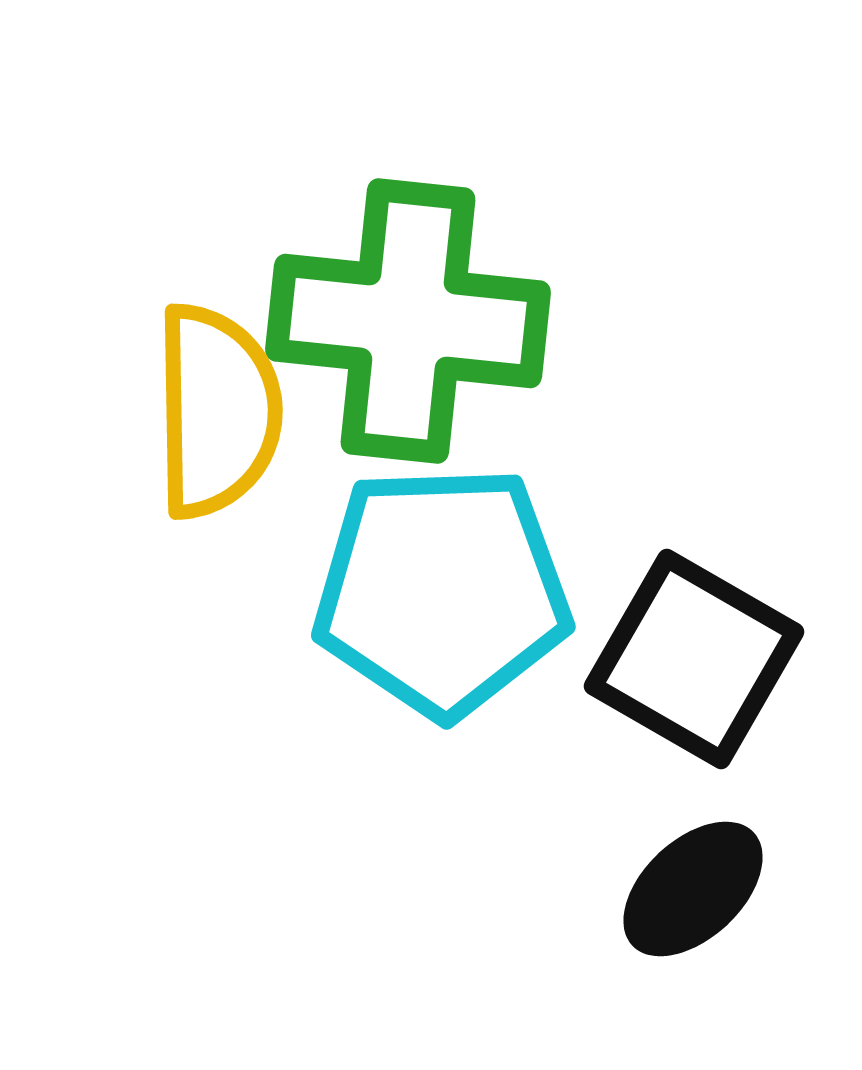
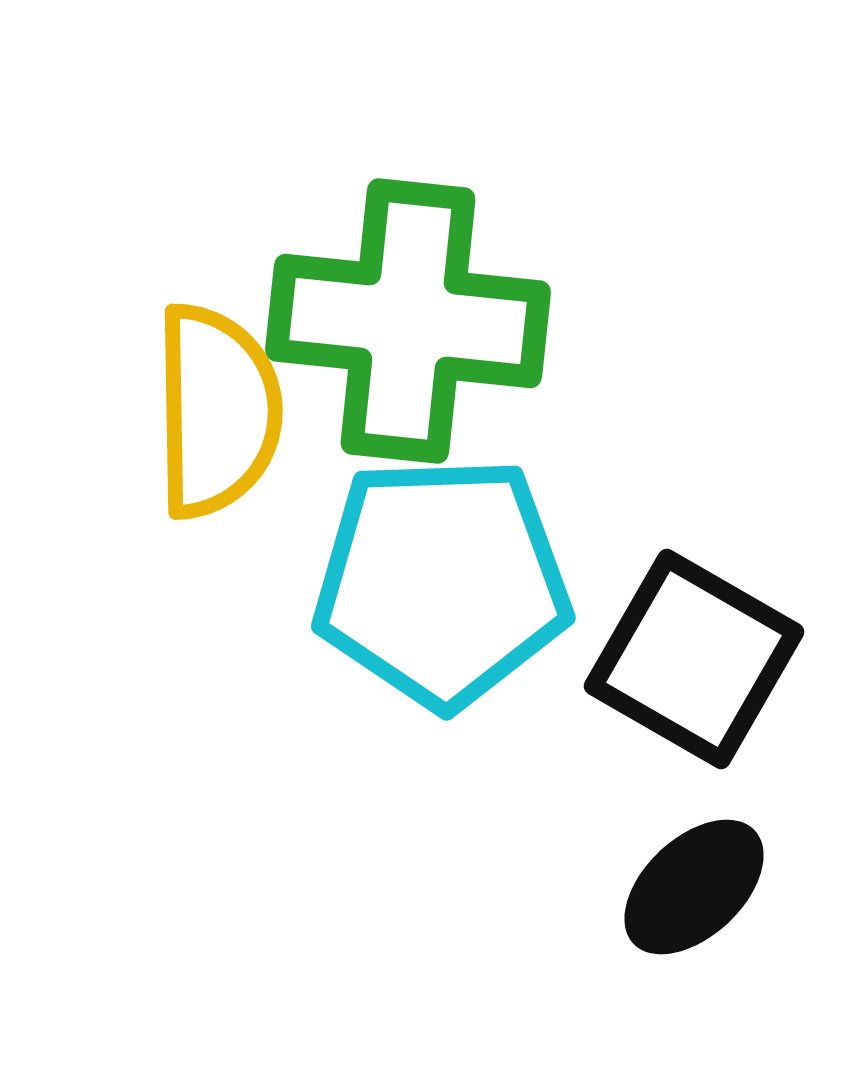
cyan pentagon: moved 9 px up
black ellipse: moved 1 px right, 2 px up
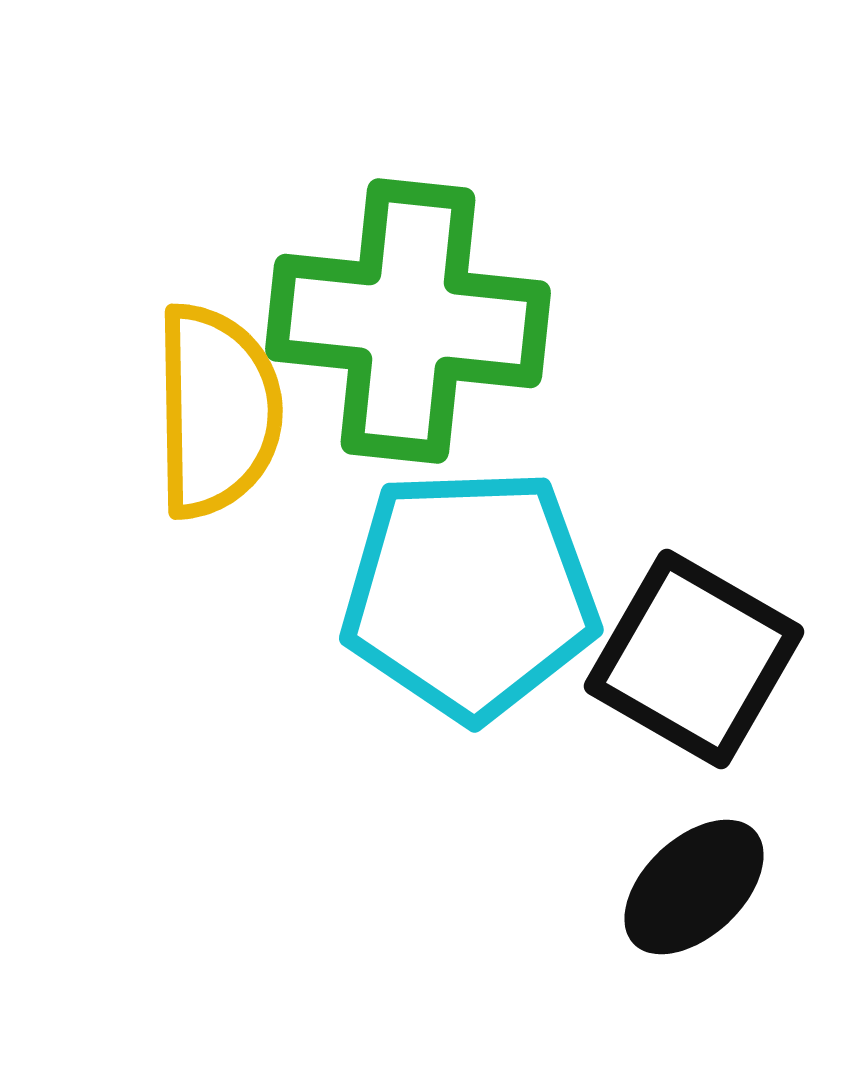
cyan pentagon: moved 28 px right, 12 px down
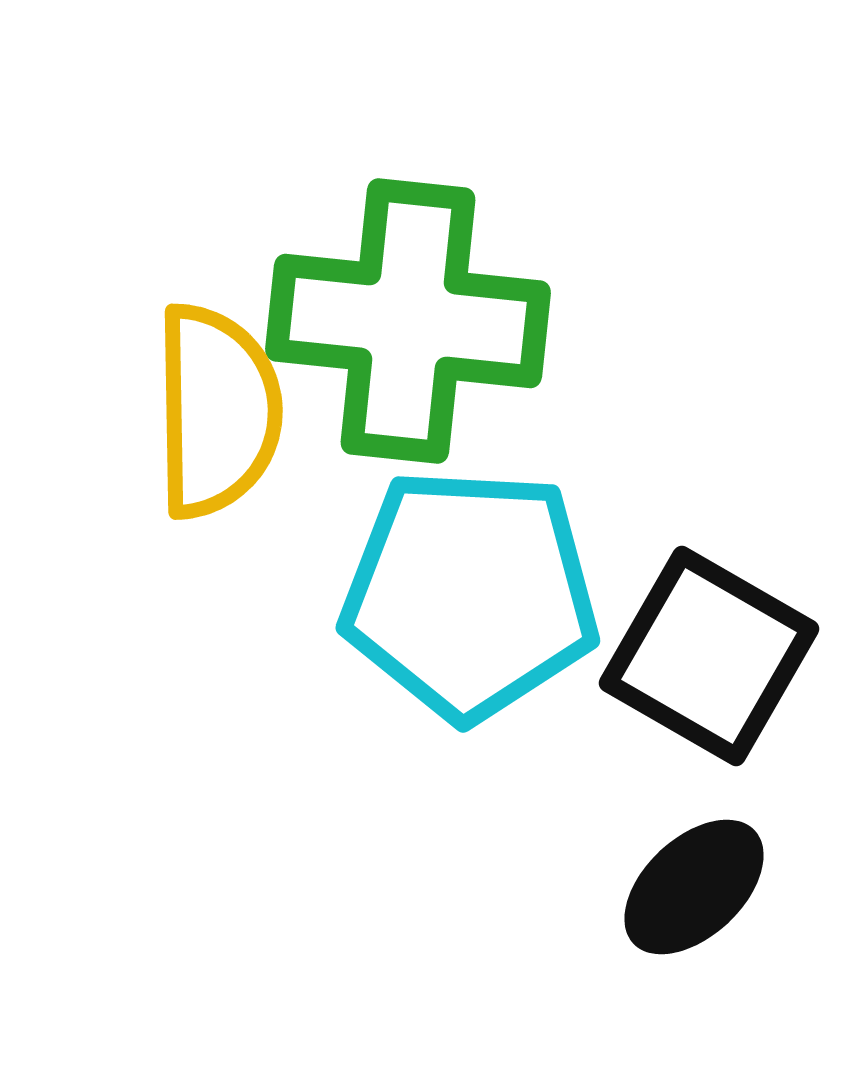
cyan pentagon: rotated 5 degrees clockwise
black square: moved 15 px right, 3 px up
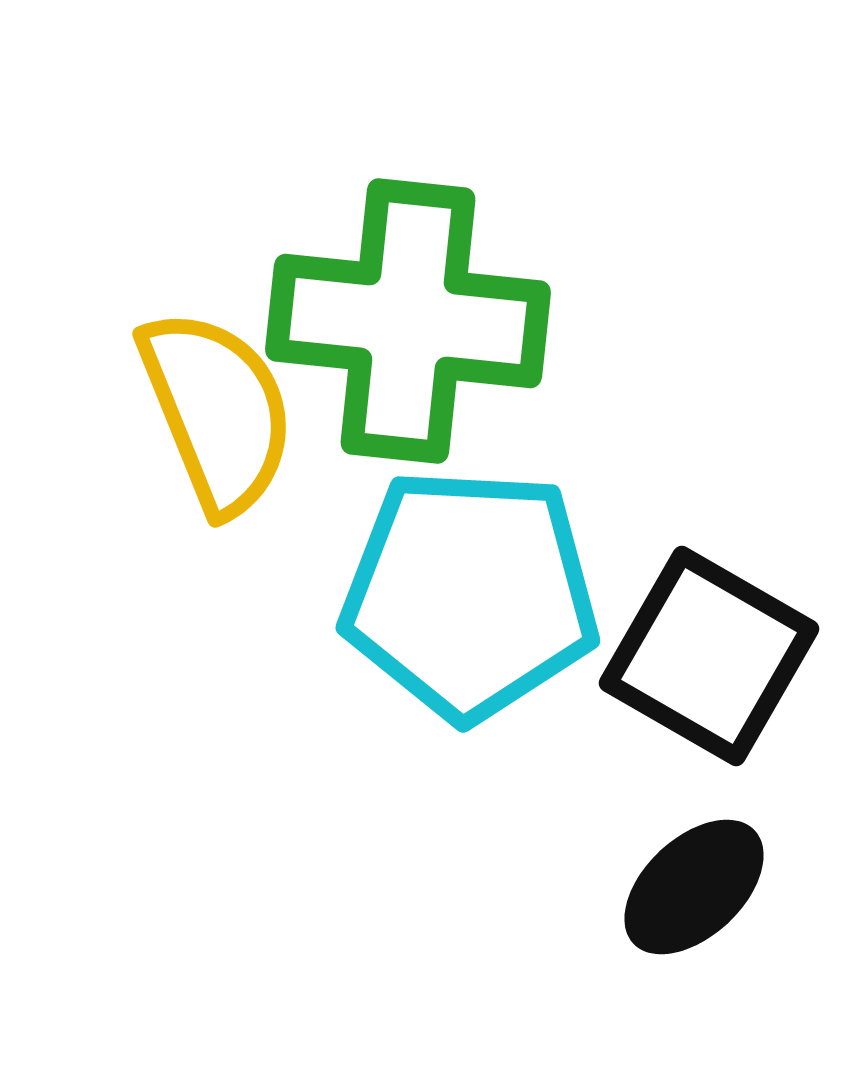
yellow semicircle: rotated 21 degrees counterclockwise
